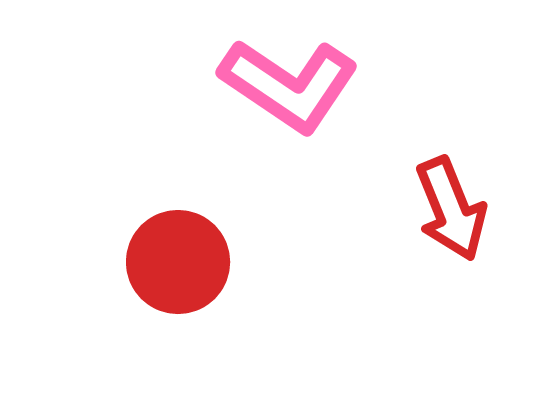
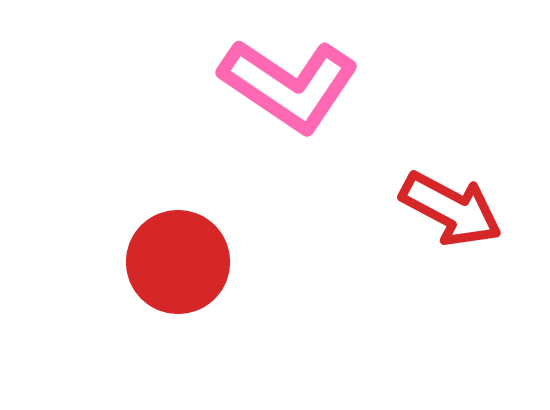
red arrow: rotated 40 degrees counterclockwise
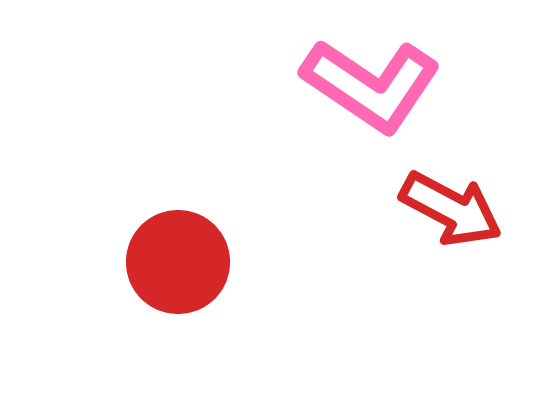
pink L-shape: moved 82 px right
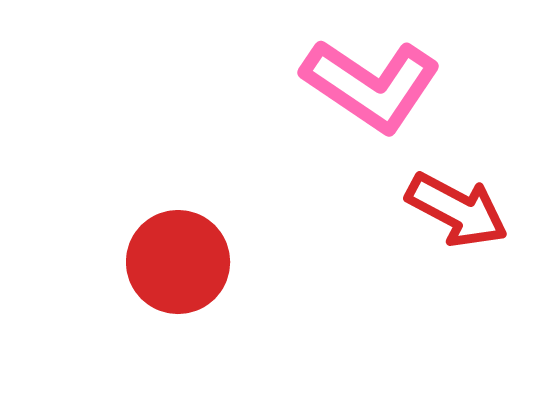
red arrow: moved 6 px right, 1 px down
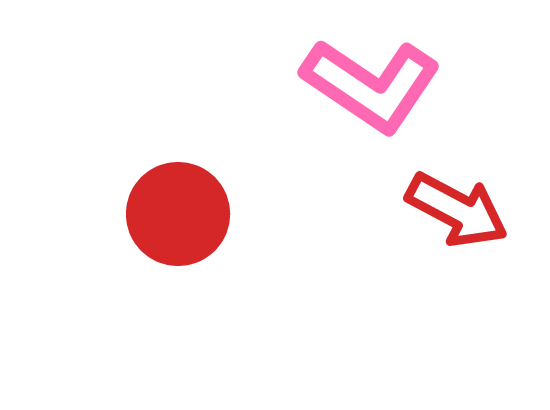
red circle: moved 48 px up
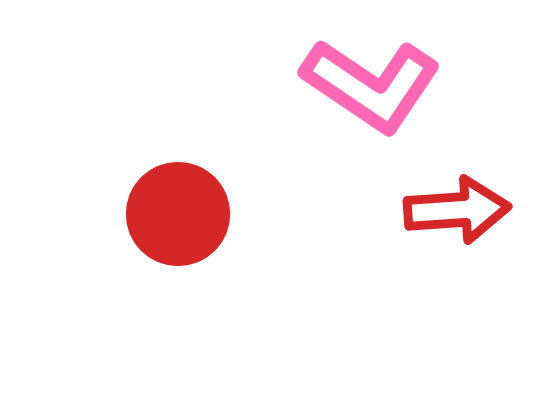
red arrow: rotated 32 degrees counterclockwise
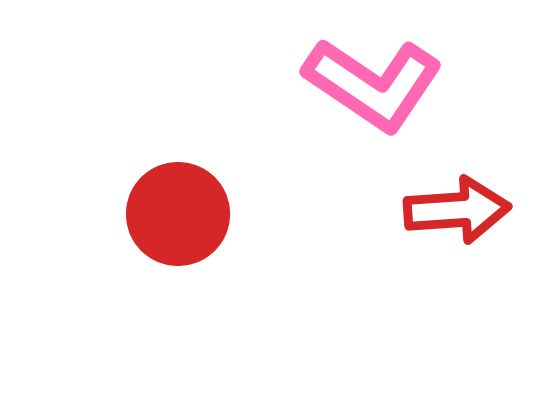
pink L-shape: moved 2 px right, 1 px up
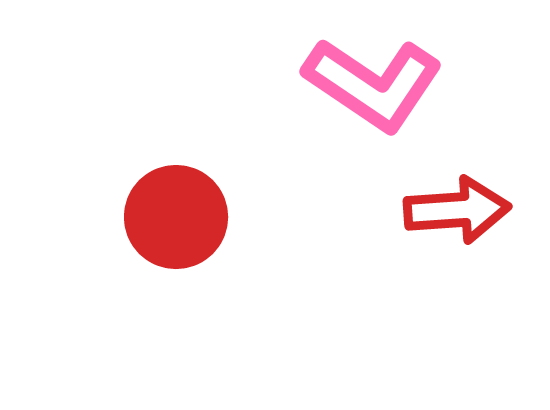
red circle: moved 2 px left, 3 px down
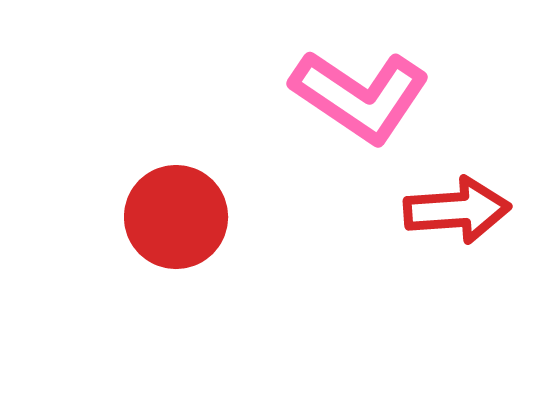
pink L-shape: moved 13 px left, 12 px down
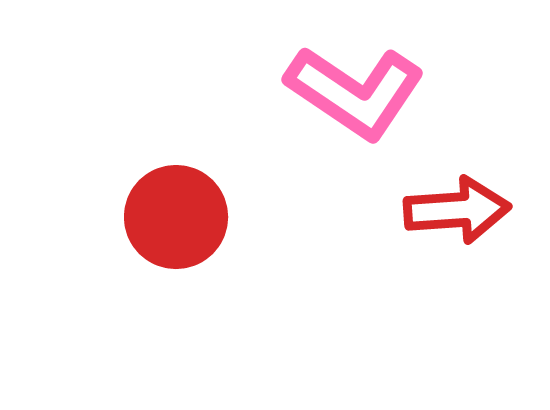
pink L-shape: moved 5 px left, 4 px up
